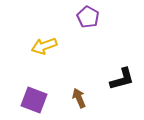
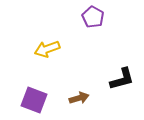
purple pentagon: moved 5 px right
yellow arrow: moved 3 px right, 3 px down
brown arrow: rotated 96 degrees clockwise
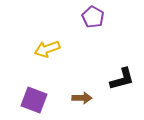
brown arrow: moved 3 px right; rotated 18 degrees clockwise
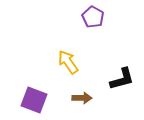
yellow arrow: moved 21 px right, 13 px down; rotated 75 degrees clockwise
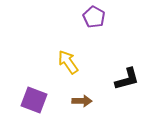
purple pentagon: moved 1 px right
black L-shape: moved 5 px right
brown arrow: moved 3 px down
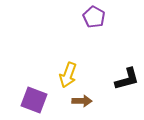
yellow arrow: moved 13 px down; rotated 125 degrees counterclockwise
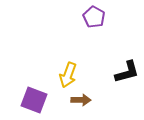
black L-shape: moved 7 px up
brown arrow: moved 1 px left, 1 px up
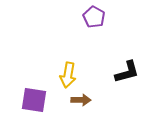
yellow arrow: rotated 10 degrees counterclockwise
purple square: rotated 12 degrees counterclockwise
